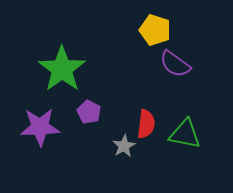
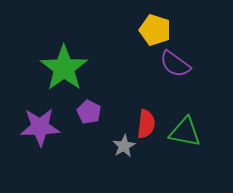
green star: moved 2 px right, 1 px up
green triangle: moved 2 px up
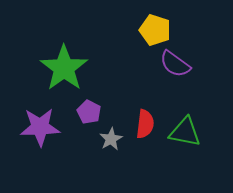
red semicircle: moved 1 px left
gray star: moved 13 px left, 7 px up
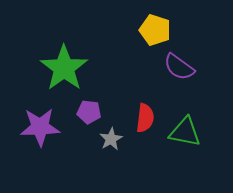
purple semicircle: moved 4 px right, 3 px down
purple pentagon: rotated 20 degrees counterclockwise
red semicircle: moved 6 px up
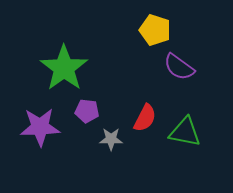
purple pentagon: moved 2 px left, 1 px up
red semicircle: rotated 20 degrees clockwise
gray star: rotated 30 degrees clockwise
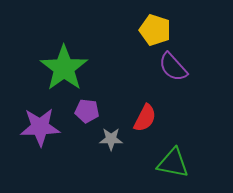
purple semicircle: moved 6 px left; rotated 12 degrees clockwise
green triangle: moved 12 px left, 31 px down
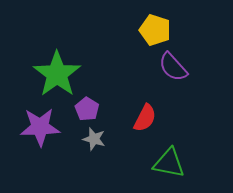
green star: moved 7 px left, 6 px down
purple pentagon: moved 2 px up; rotated 25 degrees clockwise
gray star: moved 17 px left; rotated 15 degrees clockwise
green triangle: moved 4 px left
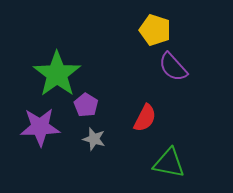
purple pentagon: moved 1 px left, 4 px up
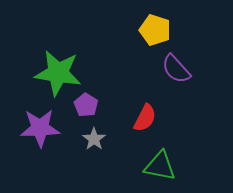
purple semicircle: moved 3 px right, 2 px down
green star: moved 1 px right, 1 px up; rotated 27 degrees counterclockwise
purple star: moved 1 px down
gray star: rotated 20 degrees clockwise
green triangle: moved 9 px left, 3 px down
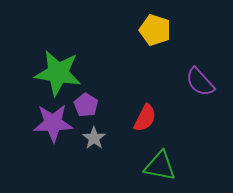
purple semicircle: moved 24 px right, 13 px down
purple star: moved 13 px right, 5 px up
gray star: moved 1 px up
